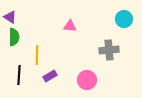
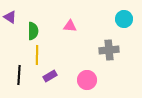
green semicircle: moved 19 px right, 6 px up
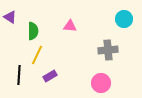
gray cross: moved 1 px left
yellow line: rotated 24 degrees clockwise
pink circle: moved 14 px right, 3 px down
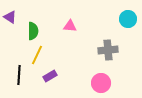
cyan circle: moved 4 px right
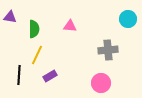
purple triangle: rotated 24 degrees counterclockwise
green semicircle: moved 1 px right, 2 px up
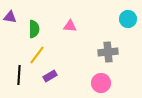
gray cross: moved 2 px down
yellow line: rotated 12 degrees clockwise
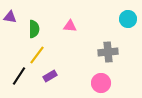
black line: moved 1 px down; rotated 30 degrees clockwise
